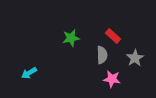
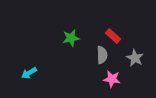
gray star: rotated 12 degrees counterclockwise
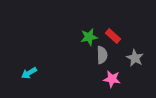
green star: moved 18 px right, 1 px up
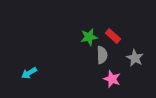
pink star: rotated 12 degrees clockwise
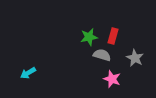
red rectangle: rotated 63 degrees clockwise
gray semicircle: rotated 72 degrees counterclockwise
cyan arrow: moved 1 px left
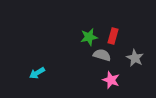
cyan arrow: moved 9 px right
pink star: moved 1 px left, 1 px down
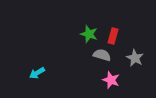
green star: moved 3 px up; rotated 30 degrees clockwise
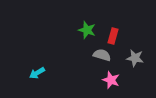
green star: moved 2 px left, 4 px up
gray star: rotated 18 degrees counterclockwise
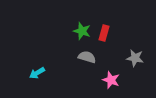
green star: moved 5 px left, 1 px down
red rectangle: moved 9 px left, 3 px up
gray semicircle: moved 15 px left, 2 px down
